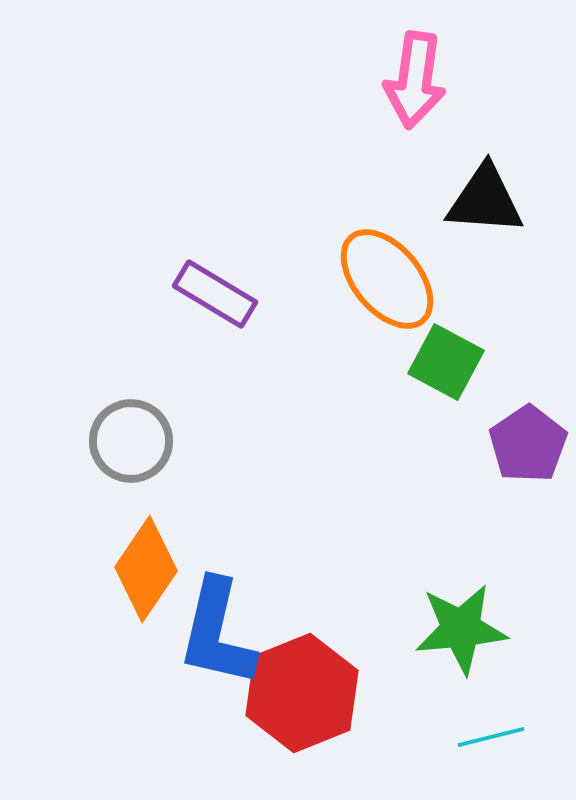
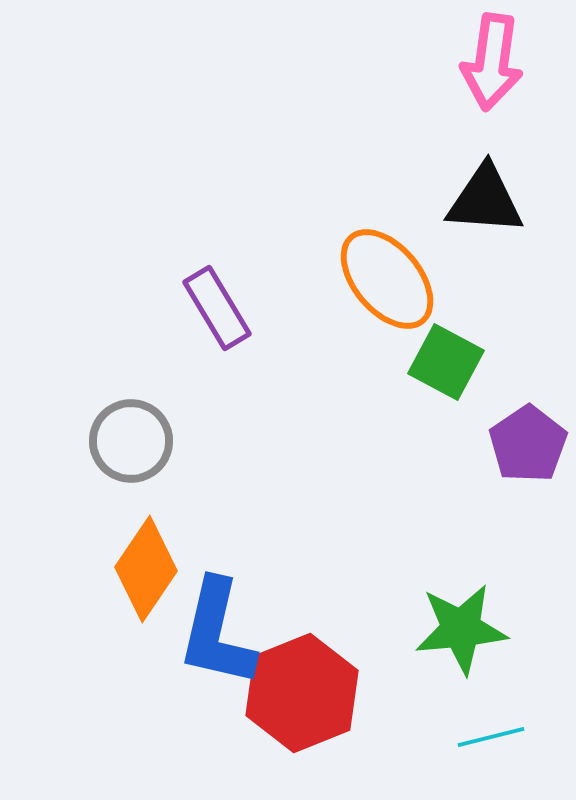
pink arrow: moved 77 px right, 18 px up
purple rectangle: moved 2 px right, 14 px down; rotated 28 degrees clockwise
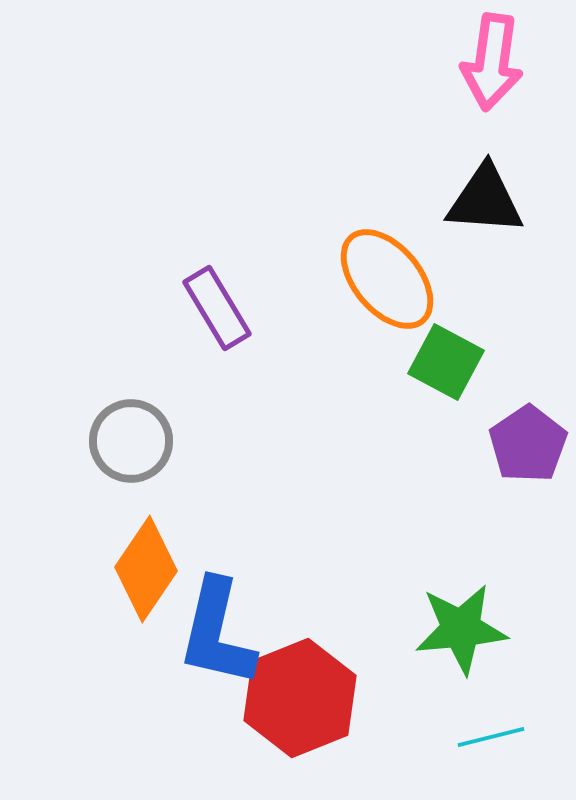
red hexagon: moved 2 px left, 5 px down
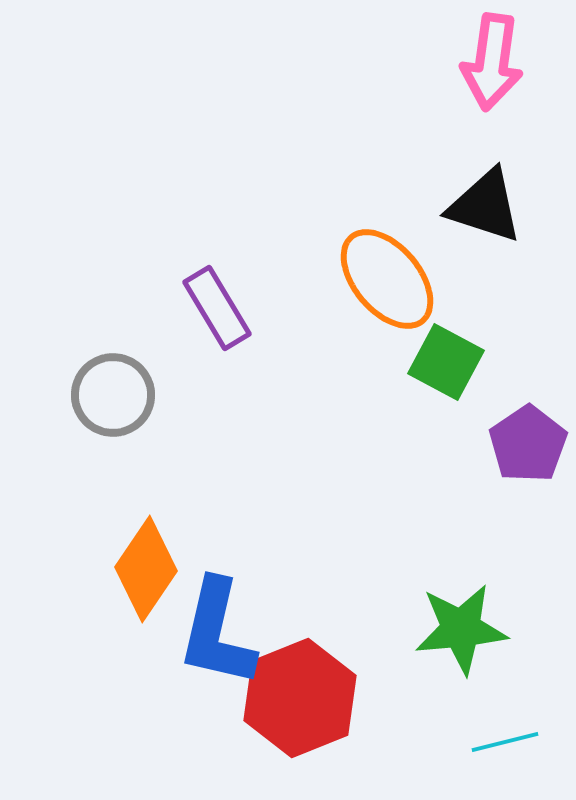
black triangle: moved 6 px down; rotated 14 degrees clockwise
gray circle: moved 18 px left, 46 px up
cyan line: moved 14 px right, 5 px down
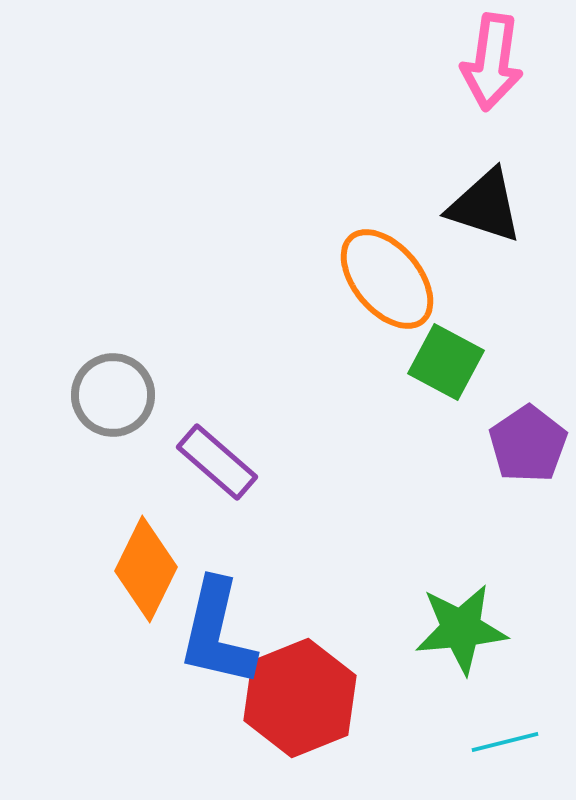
purple rectangle: moved 154 px down; rotated 18 degrees counterclockwise
orange diamond: rotated 8 degrees counterclockwise
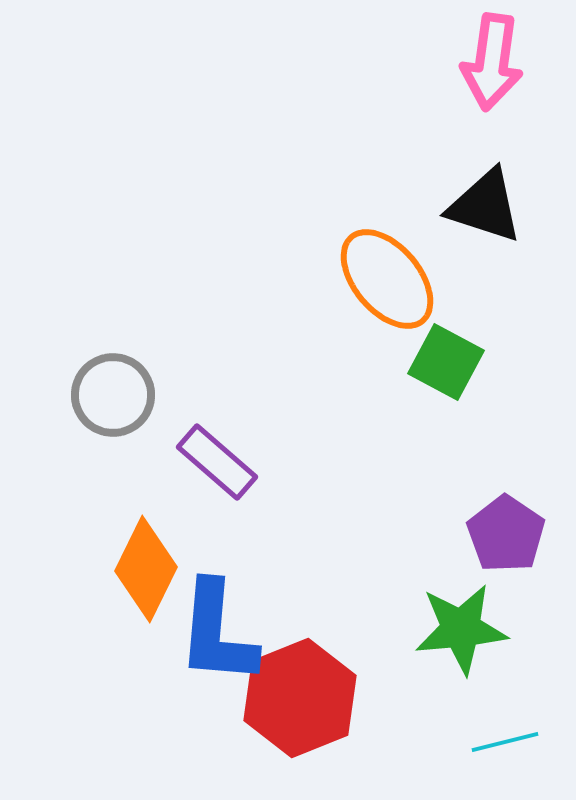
purple pentagon: moved 22 px left, 90 px down; rotated 4 degrees counterclockwise
blue L-shape: rotated 8 degrees counterclockwise
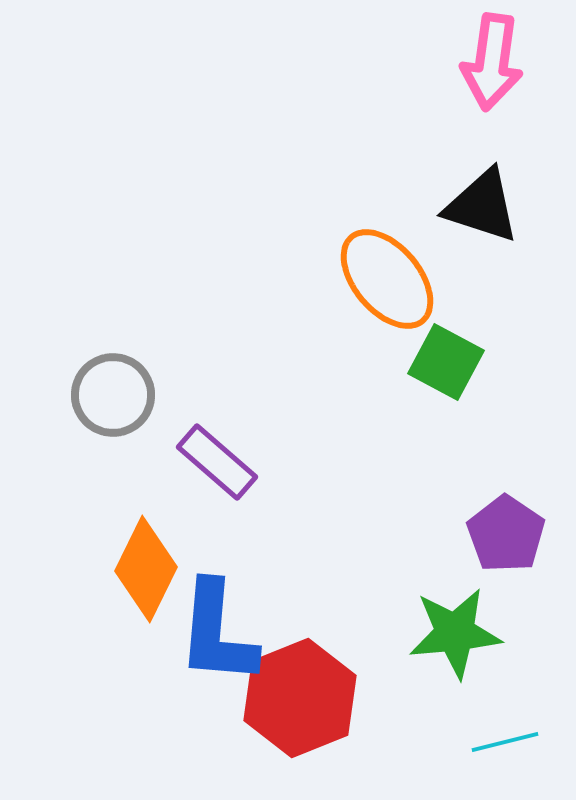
black triangle: moved 3 px left
green star: moved 6 px left, 4 px down
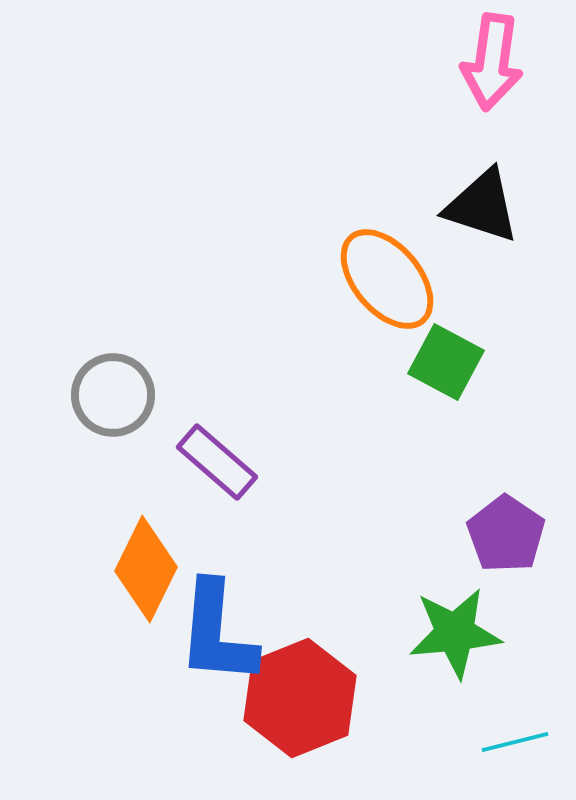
cyan line: moved 10 px right
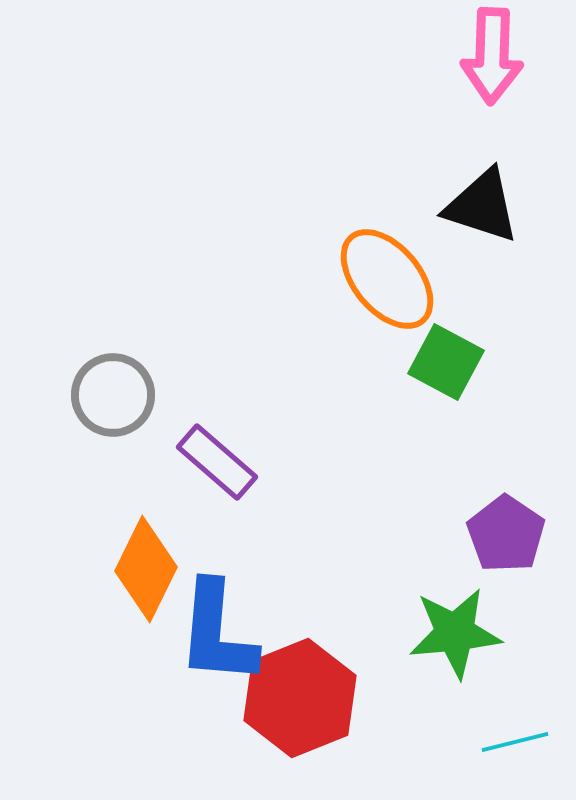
pink arrow: moved 6 px up; rotated 6 degrees counterclockwise
